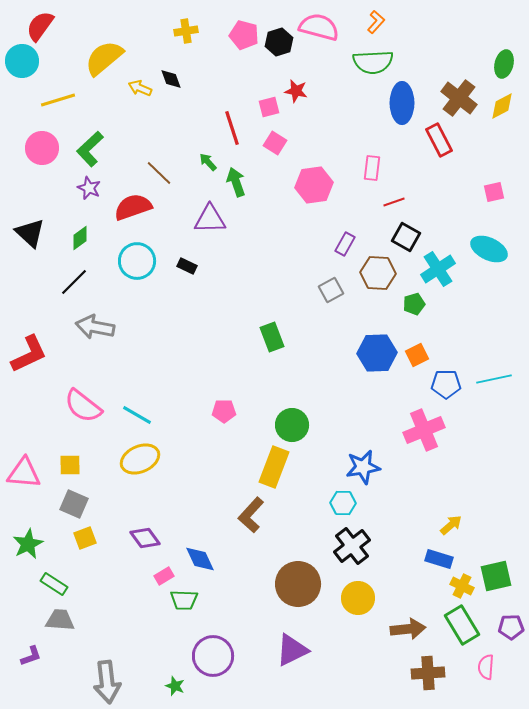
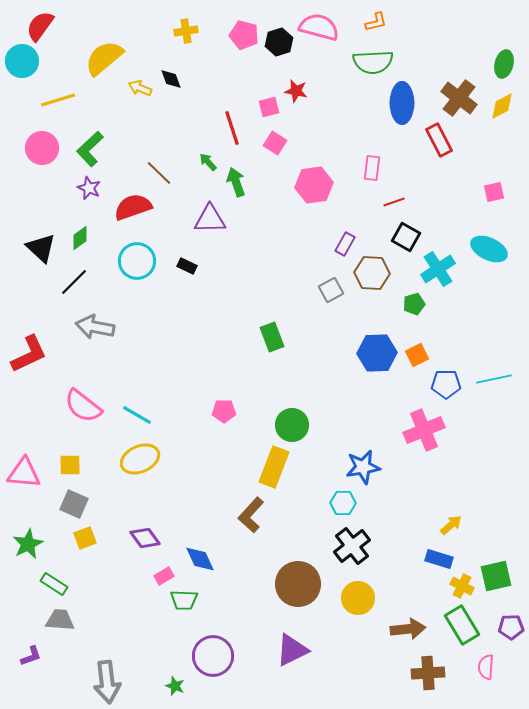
orange L-shape at (376, 22): rotated 35 degrees clockwise
black triangle at (30, 233): moved 11 px right, 15 px down
brown hexagon at (378, 273): moved 6 px left
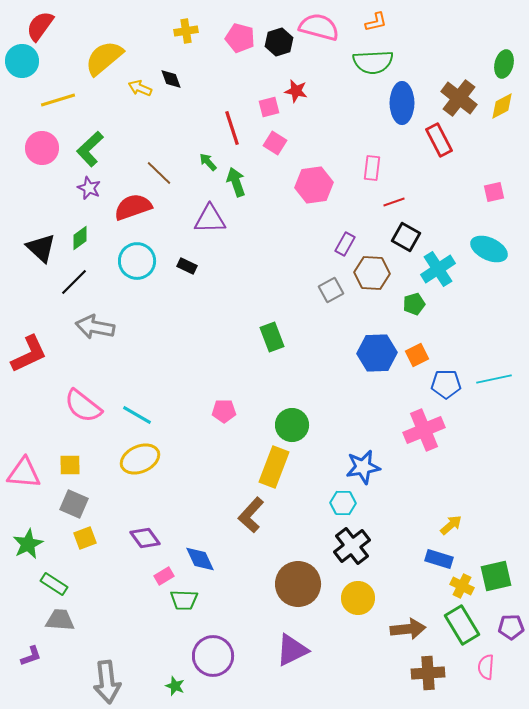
pink pentagon at (244, 35): moved 4 px left, 3 px down
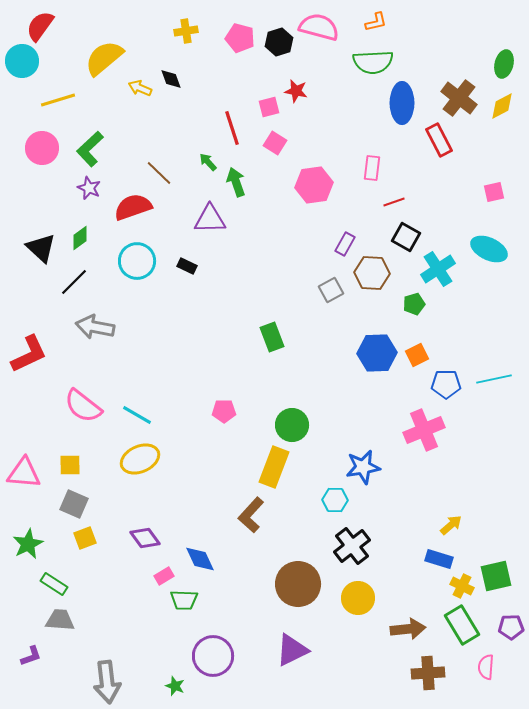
cyan hexagon at (343, 503): moved 8 px left, 3 px up
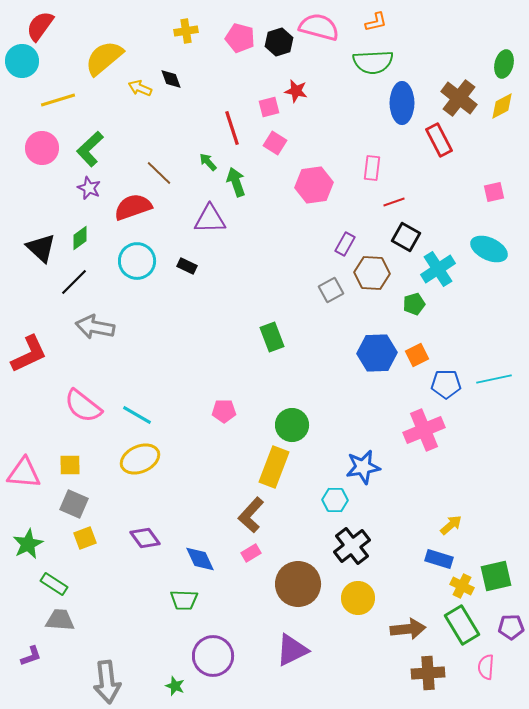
pink rectangle at (164, 576): moved 87 px right, 23 px up
